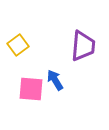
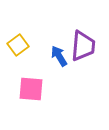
blue arrow: moved 4 px right, 24 px up
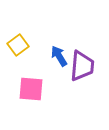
purple trapezoid: moved 1 px left, 20 px down
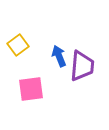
blue arrow: rotated 10 degrees clockwise
pink square: rotated 12 degrees counterclockwise
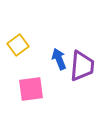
blue arrow: moved 3 px down
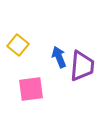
yellow square: rotated 15 degrees counterclockwise
blue arrow: moved 2 px up
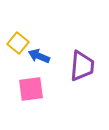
yellow square: moved 2 px up
blue arrow: moved 20 px left, 1 px up; rotated 45 degrees counterclockwise
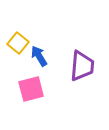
blue arrow: rotated 35 degrees clockwise
pink square: rotated 8 degrees counterclockwise
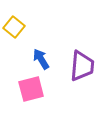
yellow square: moved 4 px left, 16 px up
blue arrow: moved 2 px right, 3 px down
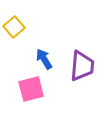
yellow square: rotated 10 degrees clockwise
blue arrow: moved 3 px right
